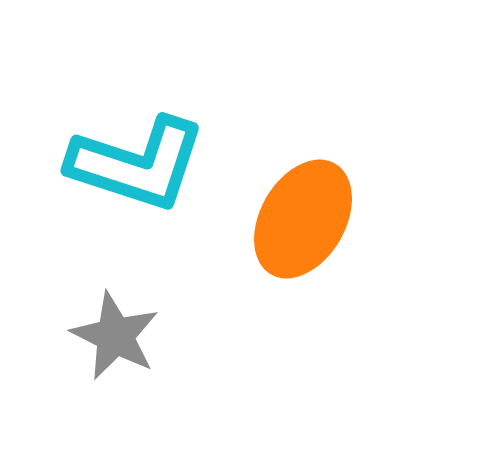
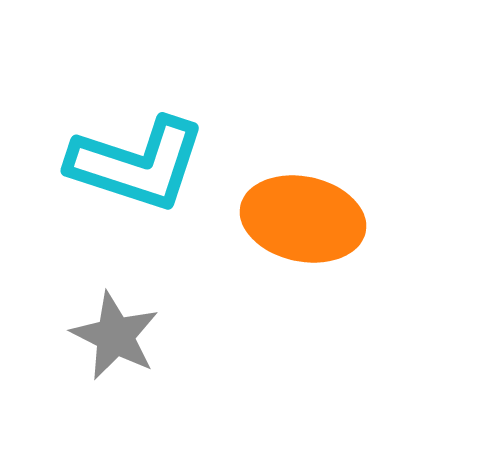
orange ellipse: rotated 72 degrees clockwise
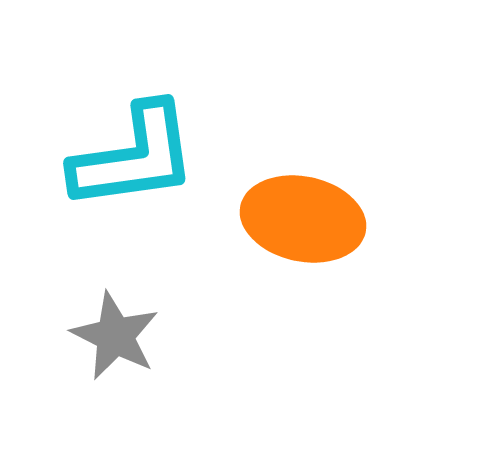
cyan L-shape: moved 3 px left, 7 px up; rotated 26 degrees counterclockwise
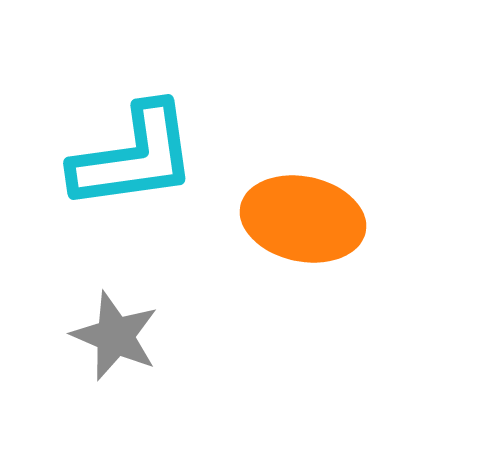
gray star: rotated 4 degrees counterclockwise
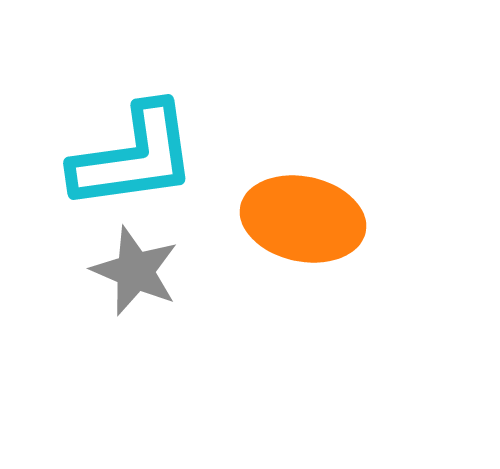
gray star: moved 20 px right, 65 px up
